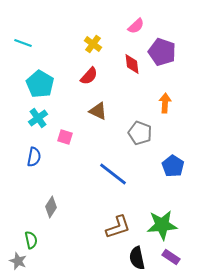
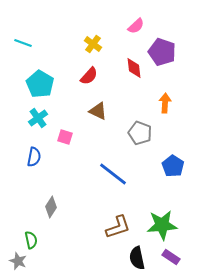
red diamond: moved 2 px right, 4 px down
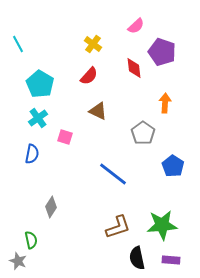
cyan line: moved 5 px left, 1 px down; rotated 42 degrees clockwise
gray pentagon: moved 3 px right; rotated 15 degrees clockwise
blue semicircle: moved 2 px left, 3 px up
purple rectangle: moved 3 px down; rotated 30 degrees counterclockwise
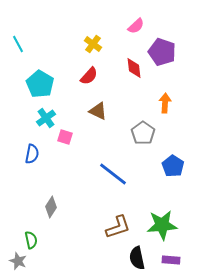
cyan cross: moved 8 px right
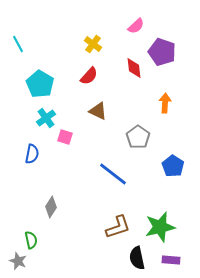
gray pentagon: moved 5 px left, 4 px down
green star: moved 2 px left, 2 px down; rotated 8 degrees counterclockwise
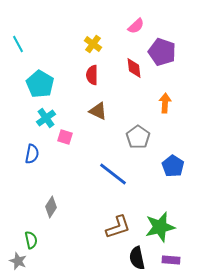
red semicircle: moved 3 px right, 1 px up; rotated 138 degrees clockwise
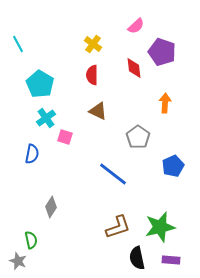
blue pentagon: rotated 15 degrees clockwise
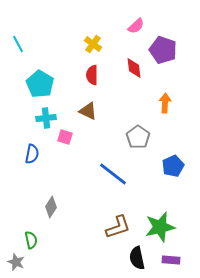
purple pentagon: moved 1 px right, 2 px up
brown triangle: moved 10 px left
cyan cross: rotated 30 degrees clockwise
gray star: moved 2 px left, 1 px down
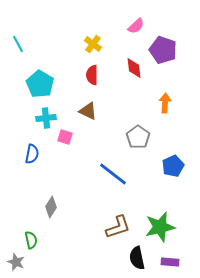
purple rectangle: moved 1 px left, 2 px down
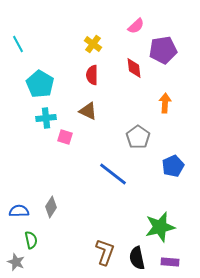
purple pentagon: rotated 28 degrees counterclockwise
blue semicircle: moved 13 px left, 57 px down; rotated 102 degrees counterclockwise
brown L-shape: moved 13 px left, 25 px down; rotated 52 degrees counterclockwise
